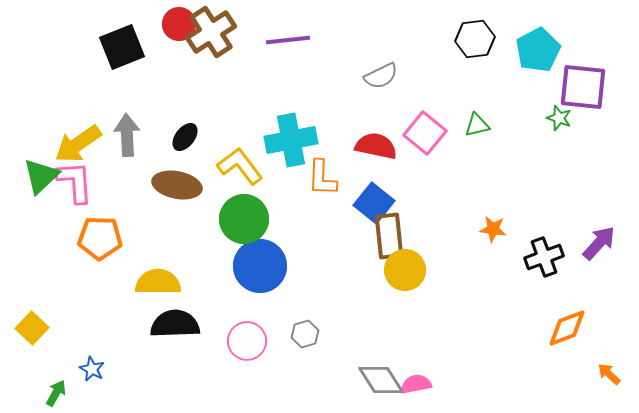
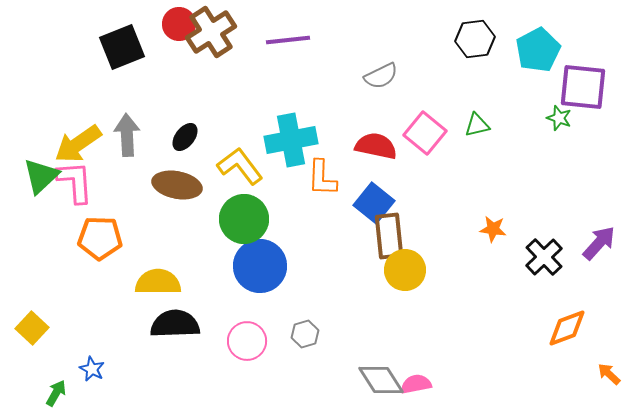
black cross at (544, 257): rotated 24 degrees counterclockwise
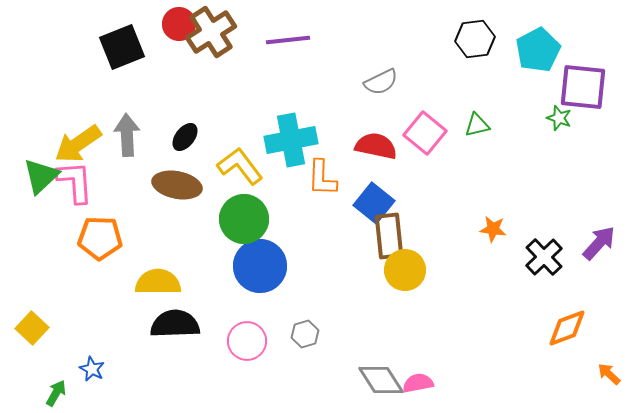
gray semicircle at (381, 76): moved 6 px down
pink semicircle at (416, 384): moved 2 px right, 1 px up
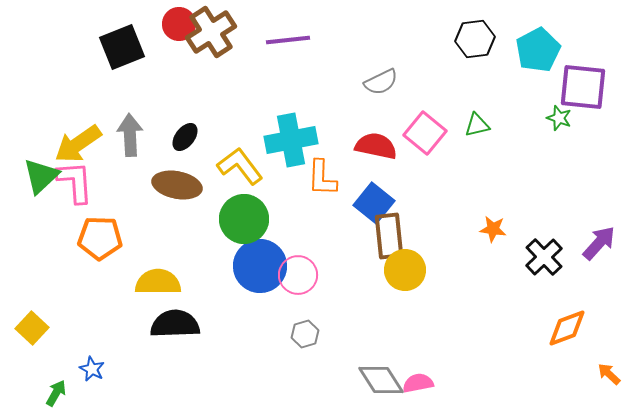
gray arrow at (127, 135): moved 3 px right
pink circle at (247, 341): moved 51 px right, 66 px up
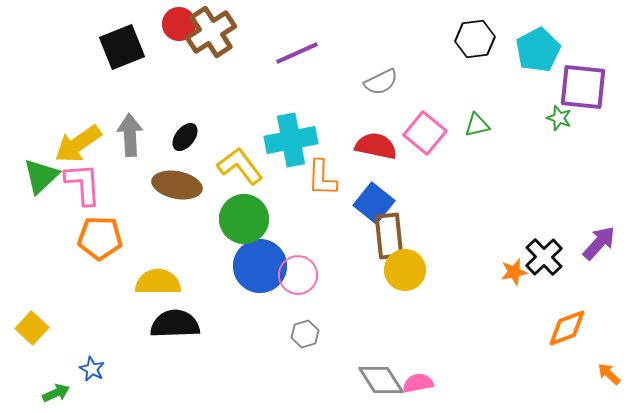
purple line at (288, 40): moved 9 px right, 13 px down; rotated 18 degrees counterclockwise
pink L-shape at (75, 182): moved 8 px right, 2 px down
orange star at (493, 229): moved 21 px right, 43 px down; rotated 20 degrees counterclockwise
green arrow at (56, 393): rotated 36 degrees clockwise
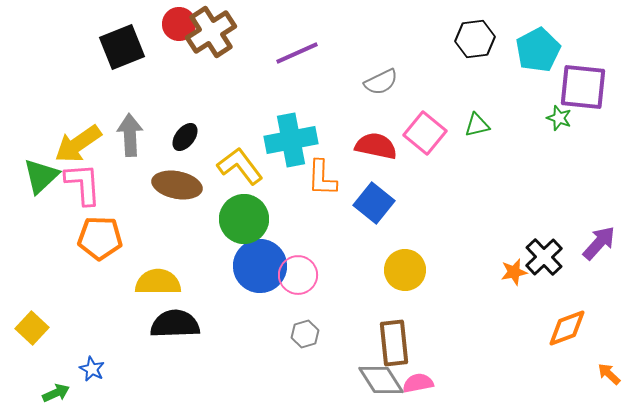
brown rectangle at (389, 236): moved 5 px right, 107 px down
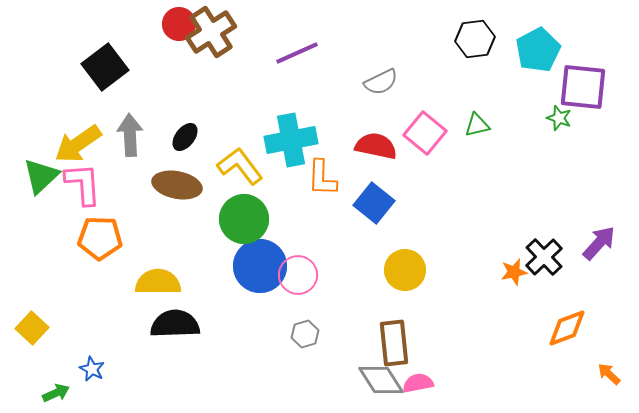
black square at (122, 47): moved 17 px left, 20 px down; rotated 15 degrees counterclockwise
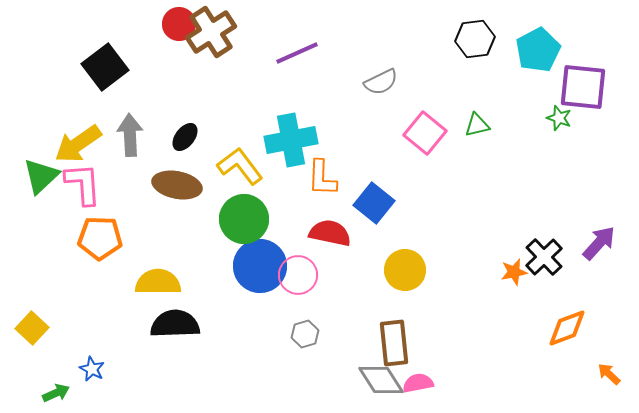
red semicircle at (376, 146): moved 46 px left, 87 px down
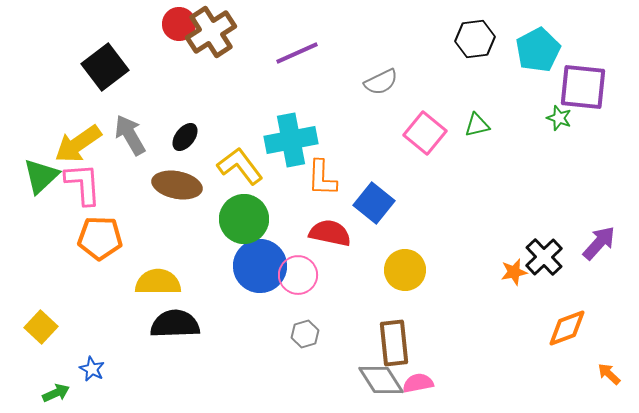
gray arrow at (130, 135): rotated 27 degrees counterclockwise
yellow square at (32, 328): moved 9 px right, 1 px up
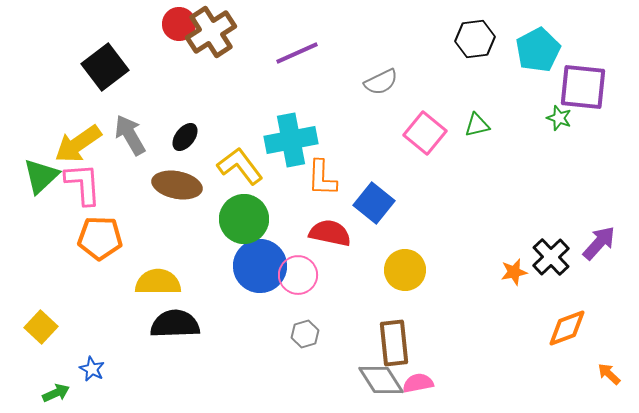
black cross at (544, 257): moved 7 px right
